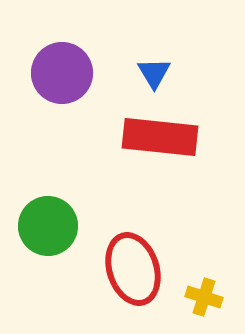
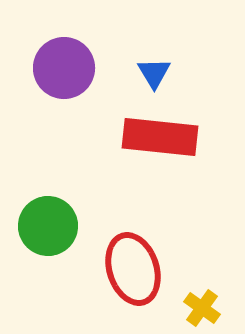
purple circle: moved 2 px right, 5 px up
yellow cross: moved 2 px left, 11 px down; rotated 18 degrees clockwise
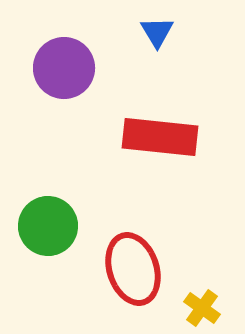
blue triangle: moved 3 px right, 41 px up
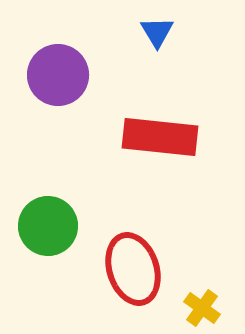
purple circle: moved 6 px left, 7 px down
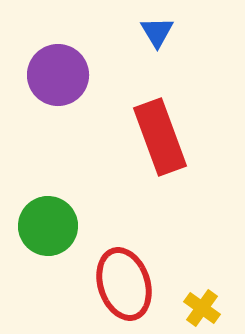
red rectangle: rotated 64 degrees clockwise
red ellipse: moved 9 px left, 15 px down
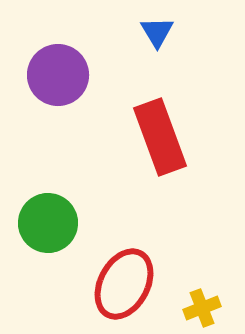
green circle: moved 3 px up
red ellipse: rotated 46 degrees clockwise
yellow cross: rotated 33 degrees clockwise
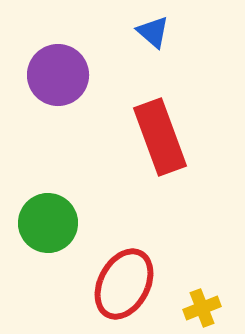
blue triangle: moved 4 px left; rotated 18 degrees counterclockwise
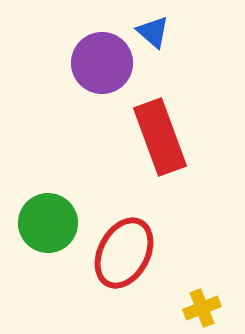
purple circle: moved 44 px right, 12 px up
red ellipse: moved 31 px up
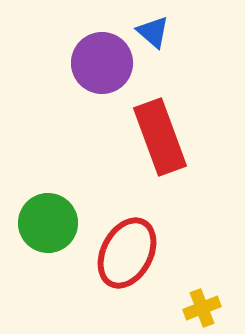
red ellipse: moved 3 px right
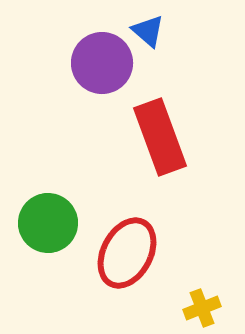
blue triangle: moved 5 px left, 1 px up
